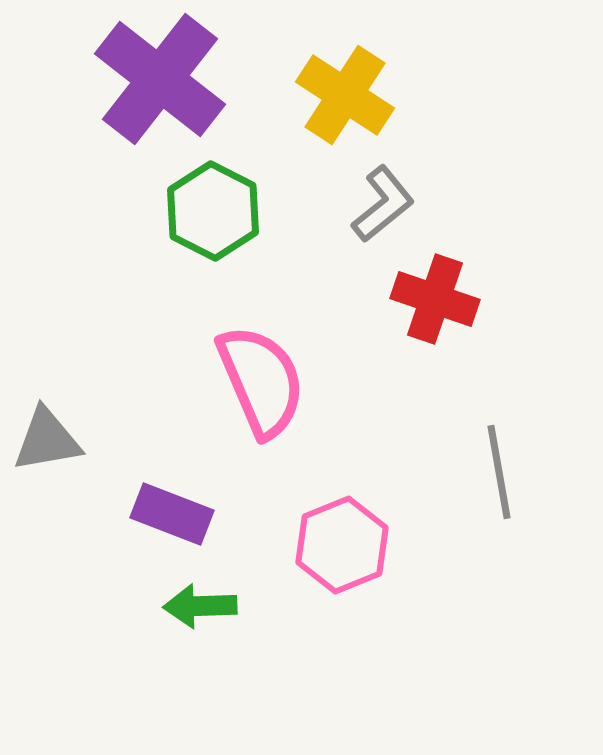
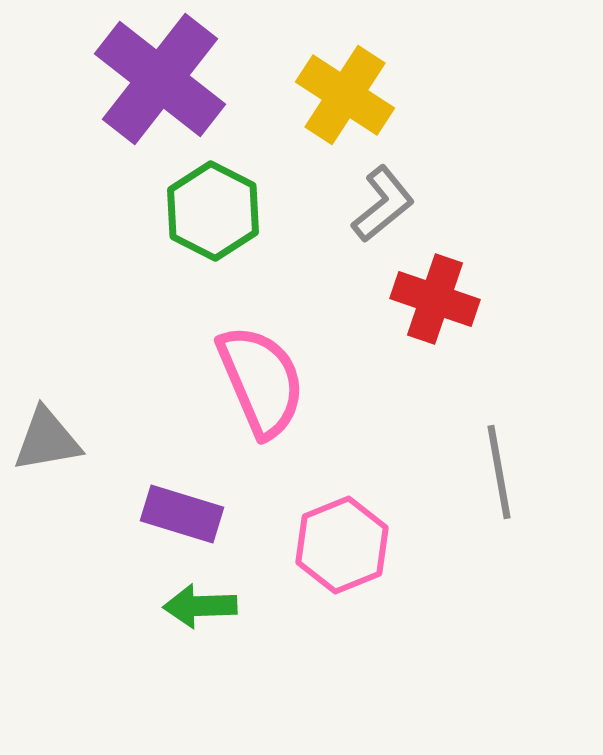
purple rectangle: moved 10 px right; rotated 4 degrees counterclockwise
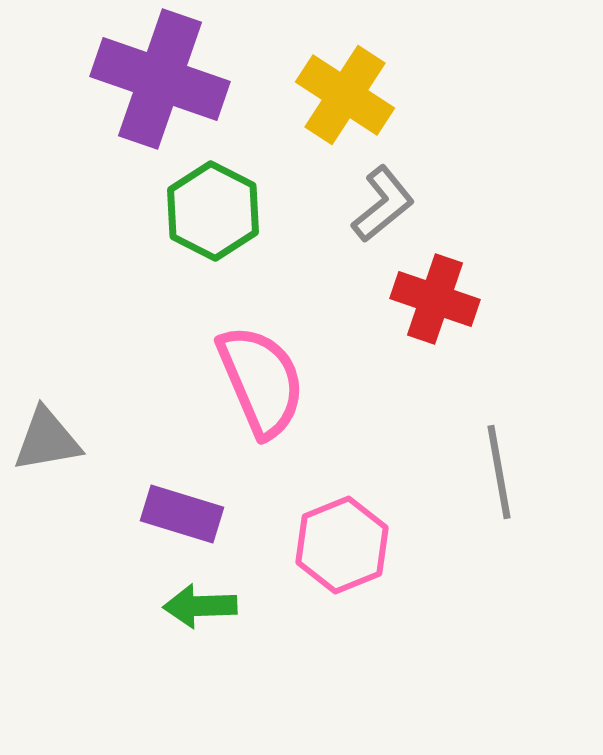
purple cross: rotated 19 degrees counterclockwise
